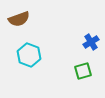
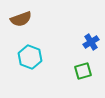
brown semicircle: moved 2 px right
cyan hexagon: moved 1 px right, 2 px down
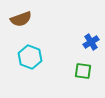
green square: rotated 24 degrees clockwise
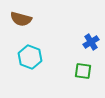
brown semicircle: rotated 35 degrees clockwise
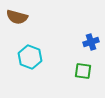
brown semicircle: moved 4 px left, 2 px up
blue cross: rotated 14 degrees clockwise
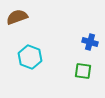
brown semicircle: rotated 145 degrees clockwise
blue cross: moved 1 px left; rotated 35 degrees clockwise
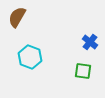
brown semicircle: rotated 40 degrees counterclockwise
blue cross: rotated 21 degrees clockwise
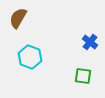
brown semicircle: moved 1 px right, 1 px down
green square: moved 5 px down
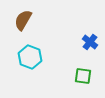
brown semicircle: moved 5 px right, 2 px down
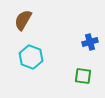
blue cross: rotated 35 degrees clockwise
cyan hexagon: moved 1 px right
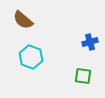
brown semicircle: rotated 80 degrees counterclockwise
